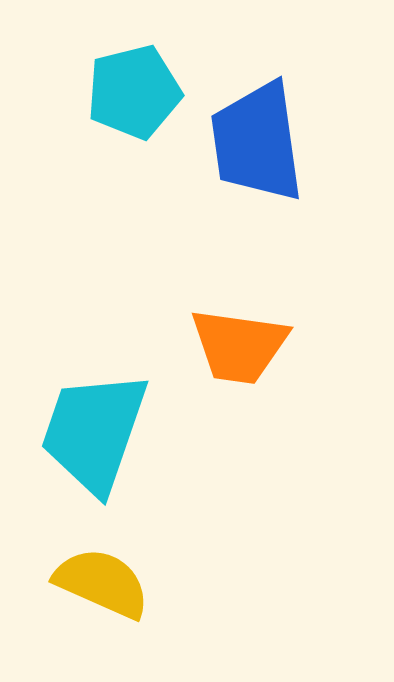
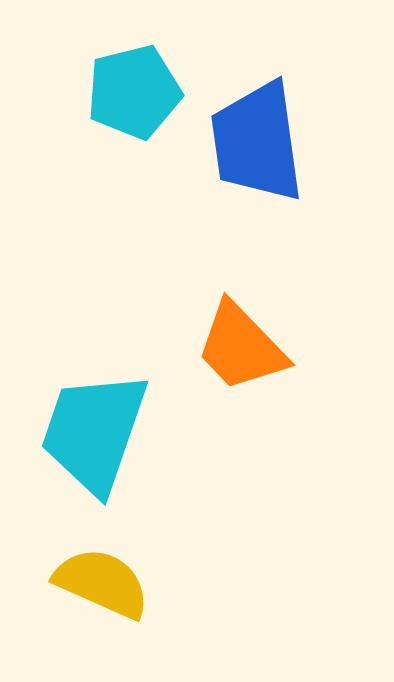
orange trapezoid: moved 2 px right, 1 px down; rotated 38 degrees clockwise
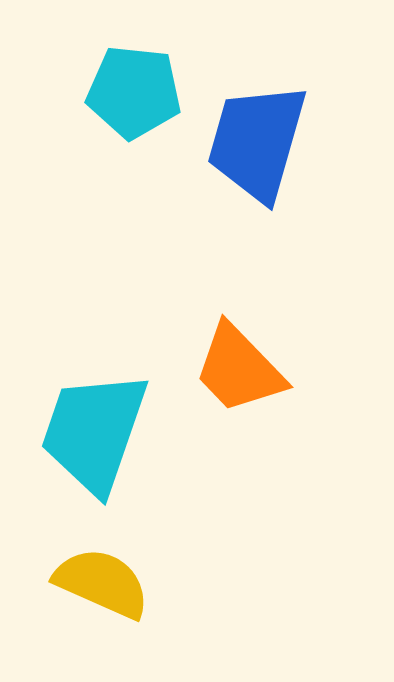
cyan pentagon: rotated 20 degrees clockwise
blue trapezoid: rotated 24 degrees clockwise
orange trapezoid: moved 2 px left, 22 px down
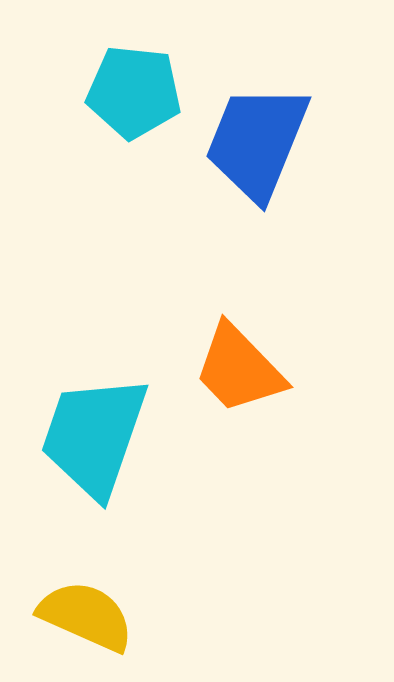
blue trapezoid: rotated 6 degrees clockwise
cyan trapezoid: moved 4 px down
yellow semicircle: moved 16 px left, 33 px down
